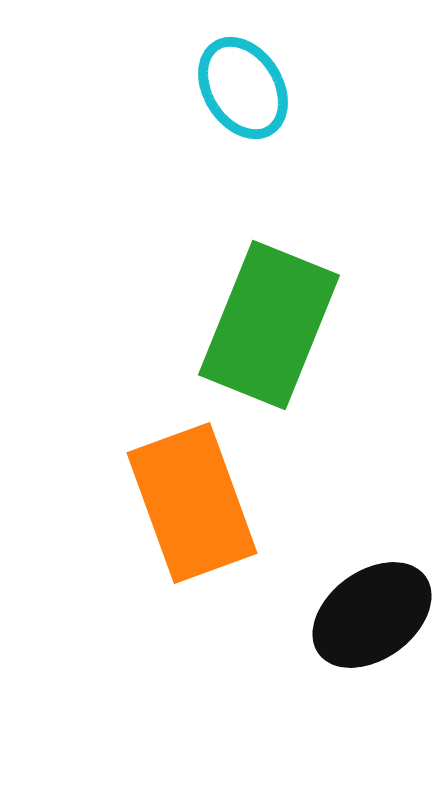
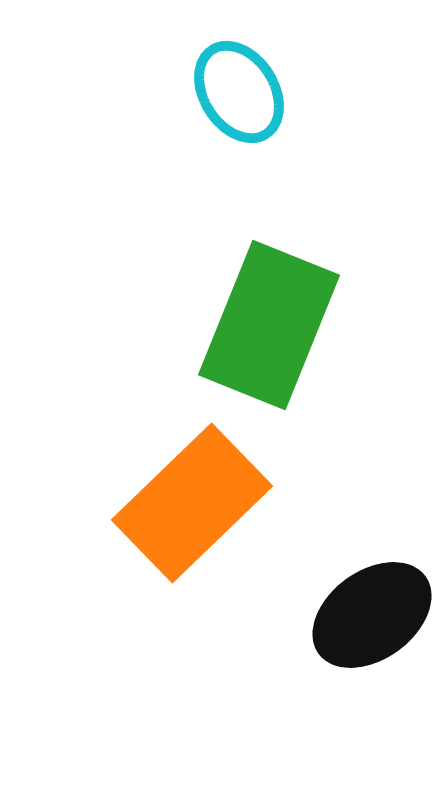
cyan ellipse: moved 4 px left, 4 px down
orange rectangle: rotated 66 degrees clockwise
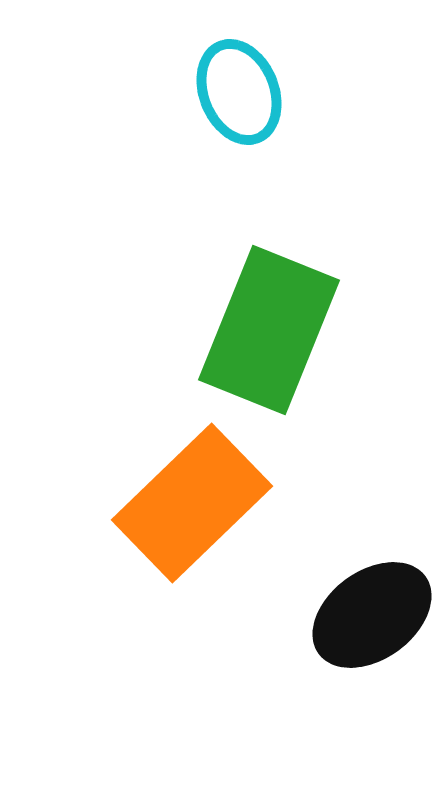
cyan ellipse: rotated 10 degrees clockwise
green rectangle: moved 5 px down
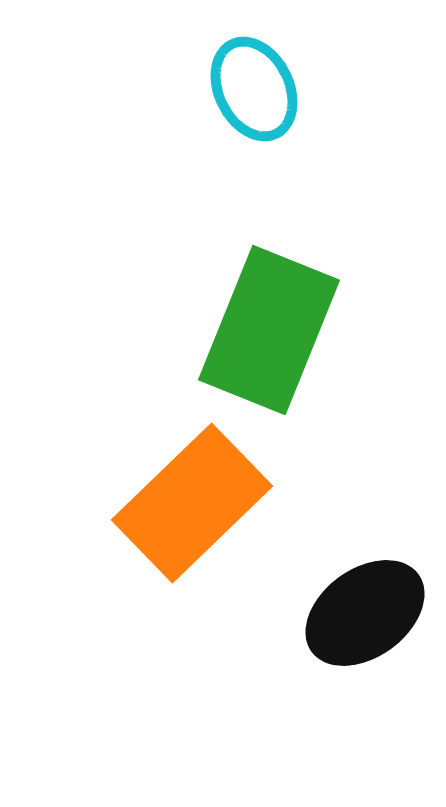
cyan ellipse: moved 15 px right, 3 px up; rotated 4 degrees counterclockwise
black ellipse: moved 7 px left, 2 px up
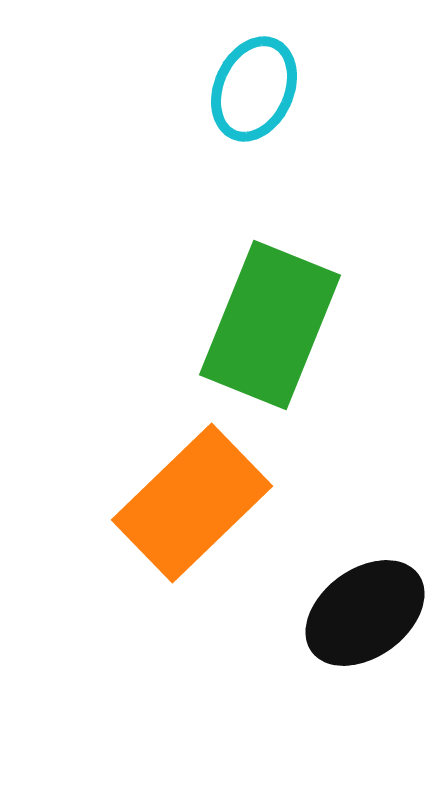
cyan ellipse: rotated 50 degrees clockwise
green rectangle: moved 1 px right, 5 px up
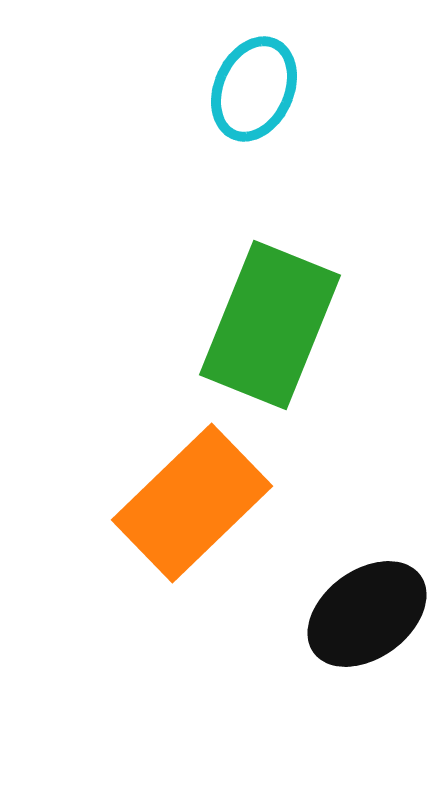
black ellipse: moved 2 px right, 1 px down
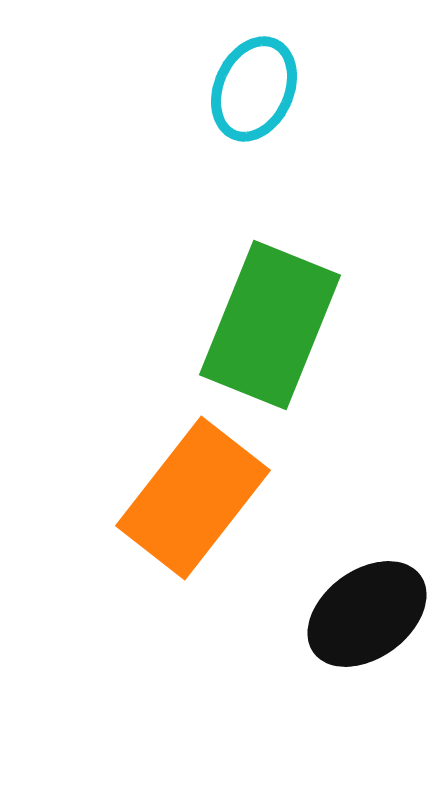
orange rectangle: moved 1 px right, 5 px up; rotated 8 degrees counterclockwise
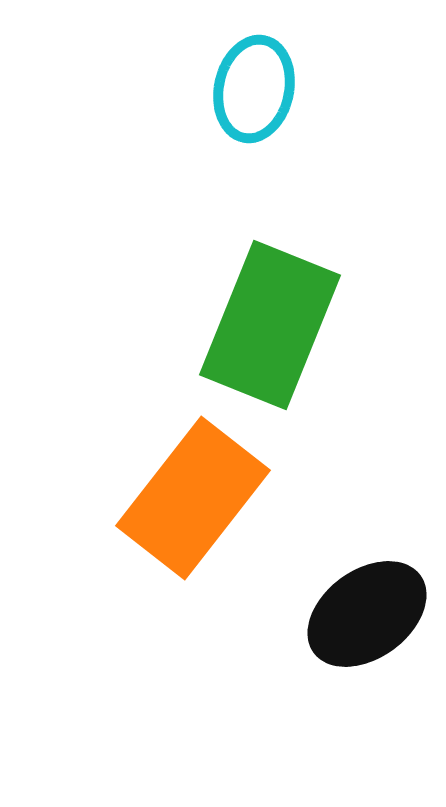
cyan ellipse: rotated 12 degrees counterclockwise
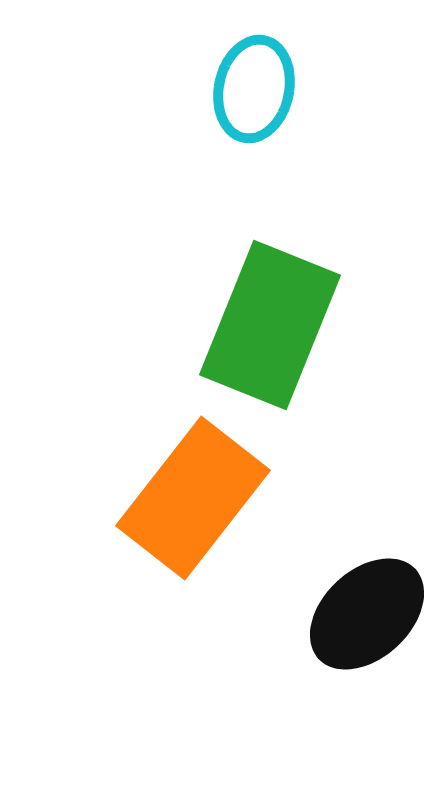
black ellipse: rotated 7 degrees counterclockwise
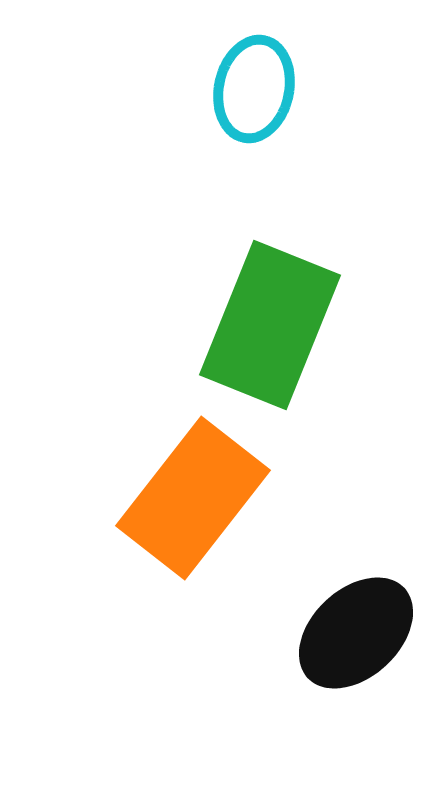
black ellipse: moved 11 px left, 19 px down
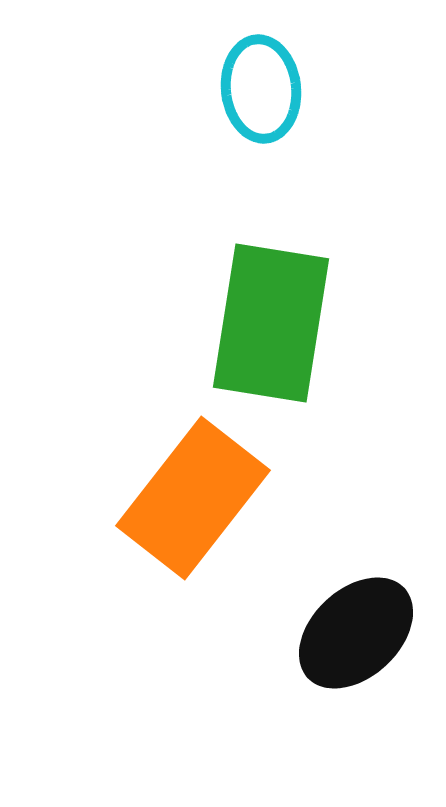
cyan ellipse: moved 7 px right; rotated 18 degrees counterclockwise
green rectangle: moved 1 px right, 2 px up; rotated 13 degrees counterclockwise
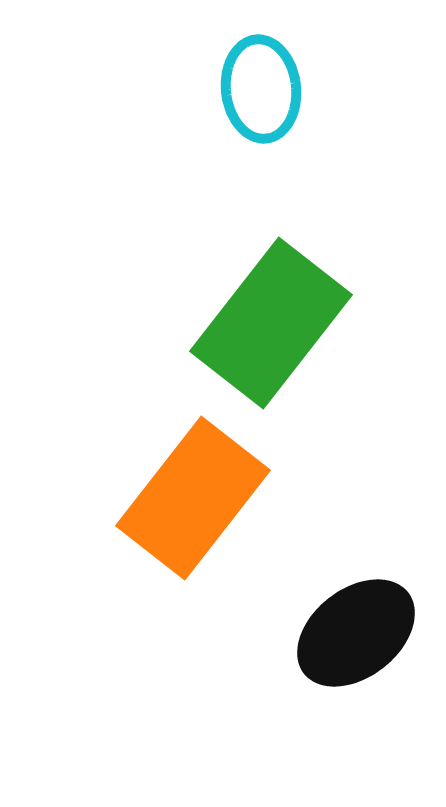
green rectangle: rotated 29 degrees clockwise
black ellipse: rotated 5 degrees clockwise
